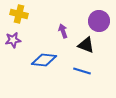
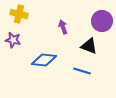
purple circle: moved 3 px right
purple arrow: moved 4 px up
purple star: rotated 21 degrees clockwise
black triangle: moved 3 px right, 1 px down
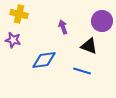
blue diamond: rotated 15 degrees counterclockwise
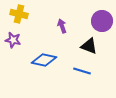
purple arrow: moved 1 px left, 1 px up
blue diamond: rotated 20 degrees clockwise
